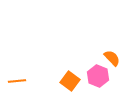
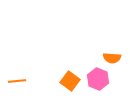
orange semicircle: rotated 138 degrees clockwise
pink hexagon: moved 3 px down
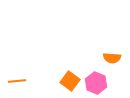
pink hexagon: moved 2 px left, 4 px down
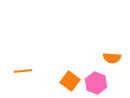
orange line: moved 6 px right, 10 px up
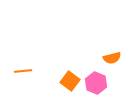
orange semicircle: rotated 18 degrees counterclockwise
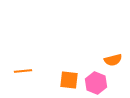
orange semicircle: moved 1 px right, 2 px down
orange square: moved 1 px left, 1 px up; rotated 30 degrees counterclockwise
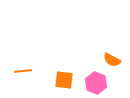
orange semicircle: moved 1 px left; rotated 42 degrees clockwise
orange square: moved 5 px left
